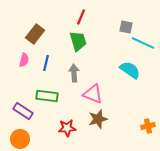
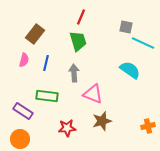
brown star: moved 4 px right, 2 px down
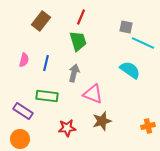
brown rectangle: moved 6 px right, 13 px up
gray arrow: rotated 18 degrees clockwise
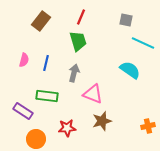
gray square: moved 7 px up
orange circle: moved 16 px right
